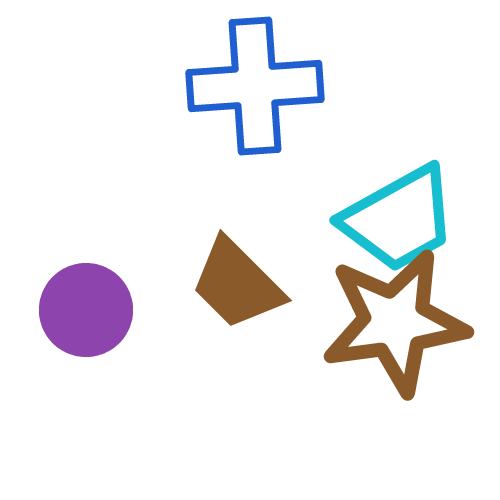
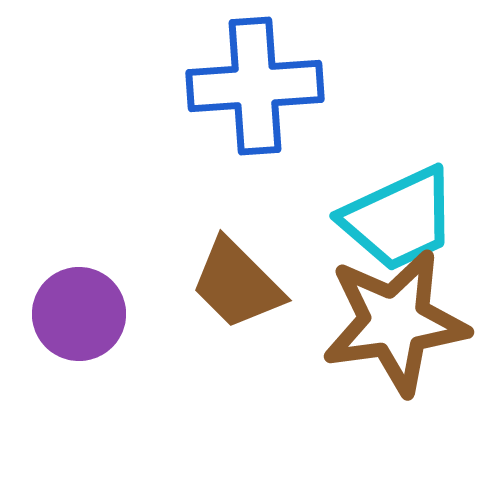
cyan trapezoid: rotated 4 degrees clockwise
purple circle: moved 7 px left, 4 px down
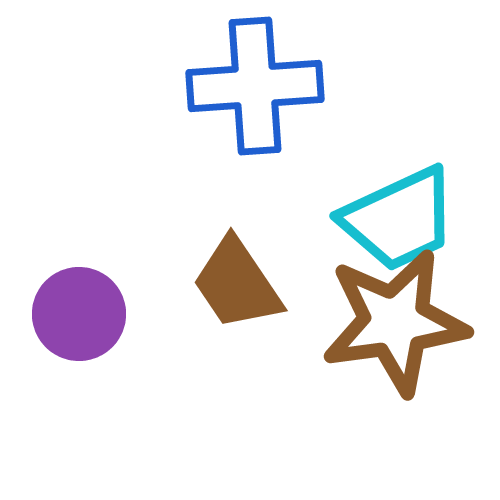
brown trapezoid: rotated 11 degrees clockwise
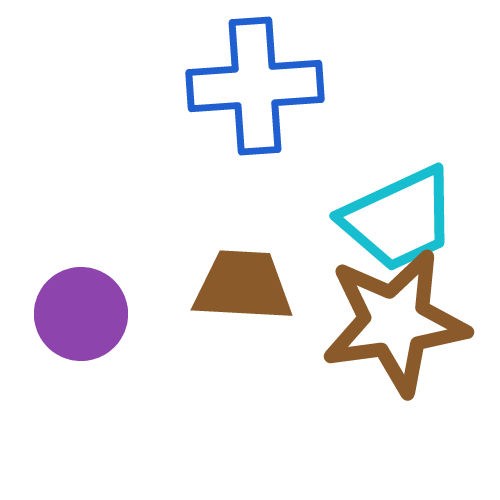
brown trapezoid: moved 6 px right, 2 px down; rotated 127 degrees clockwise
purple circle: moved 2 px right
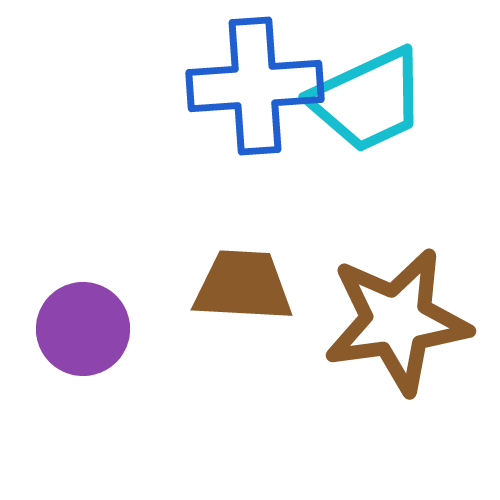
cyan trapezoid: moved 31 px left, 119 px up
purple circle: moved 2 px right, 15 px down
brown star: moved 2 px right, 1 px up
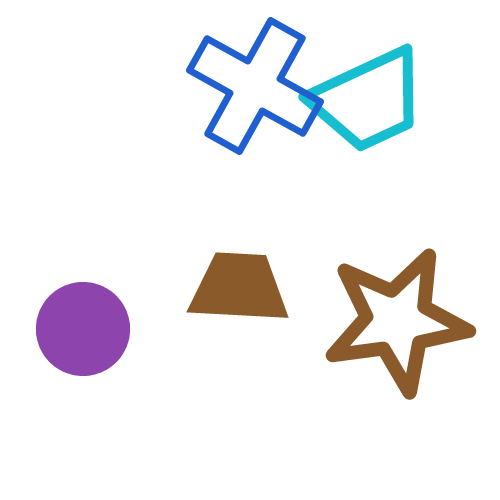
blue cross: rotated 33 degrees clockwise
brown trapezoid: moved 4 px left, 2 px down
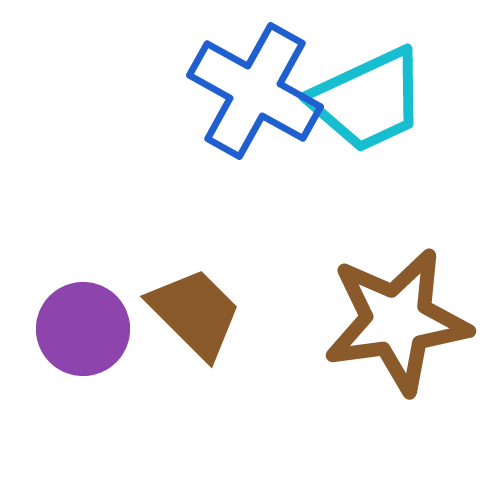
blue cross: moved 5 px down
brown trapezoid: moved 44 px left, 25 px down; rotated 42 degrees clockwise
